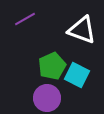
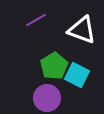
purple line: moved 11 px right, 1 px down
green pentagon: moved 2 px right; rotated 8 degrees counterclockwise
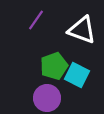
purple line: rotated 25 degrees counterclockwise
green pentagon: rotated 12 degrees clockwise
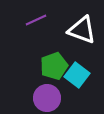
purple line: rotated 30 degrees clockwise
cyan square: rotated 10 degrees clockwise
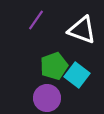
purple line: rotated 30 degrees counterclockwise
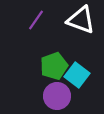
white triangle: moved 1 px left, 10 px up
purple circle: moved 10 px right, 2 px up
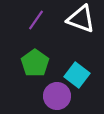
white triangle: moved 1 px up
green pentagon: moved 19 px left, 3 px up; rotated 16 degrees counterclockwise
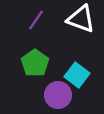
purple circle: moved 1 px right, 1 px up
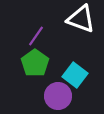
purple line: moved 16 px down
cyan square: moved 2 px left
purple circle: moved 1 px down
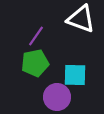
green pentagon: rotated 24 degrees clockwise
cyan square: rotated 35 degrees counterclockwise
purple circle: moved 1 px left, 1 px down
